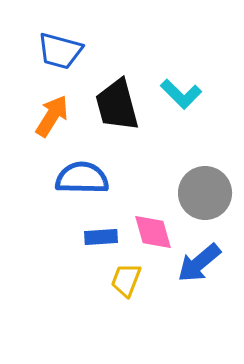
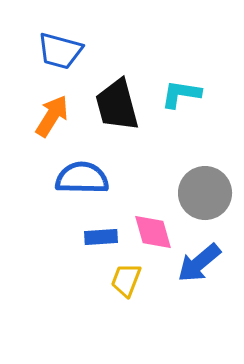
cyan L-shape: rotated 144 degrees clockwise
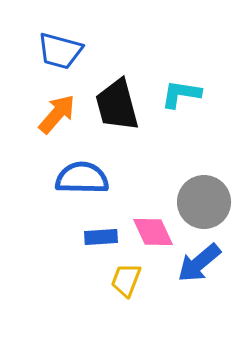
orange arrow: moved 5 px right, 2 px up; rotated 9 degrees clockwise
gray circle: moved 1 px left, 9 px down
pink diamond: rotated 9 degrees counterclockwise
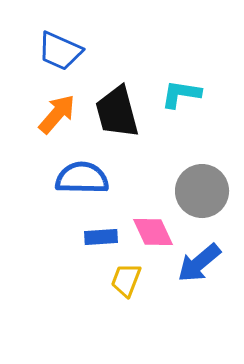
blue trapezoid: rotated 9 degrees clockwise
black trapezoid: moved 7 px down
gray circle: moved 2 px left, 11 px up
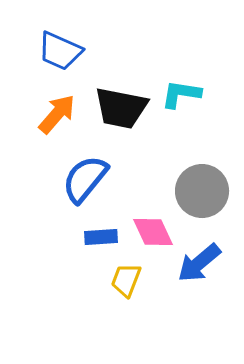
black trapezoid: moved 4 px right, 4 px up; rotated 64 degrees counterclockwise
blue semicircle: moved 3 px right, 1 px down; rotated 52 degrees counterclockwise
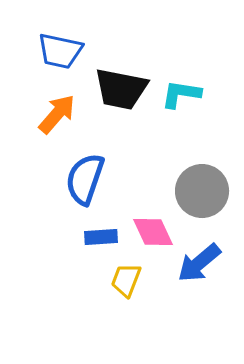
blue trapezoid: rotated 12 degrees counterclockwise
black trapezoid: moved 19 px up
blue semicircle: rotated 20 degrees counterclockwise
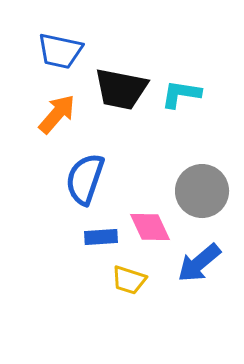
pink diamond: moved 3 px left, 5 px up
yellow trapezoid: moved 3 px right; rotated 93 degrees counterclockwise
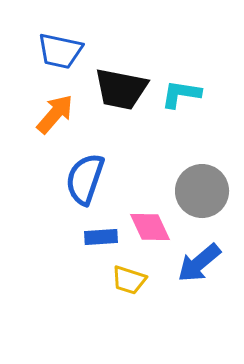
orange arrow: moved 2 px left
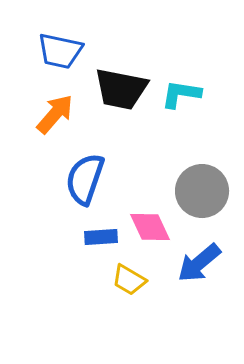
yellow trapezoid: rotated 12 degrees clockwise
